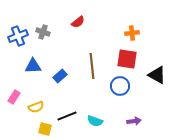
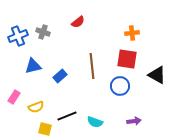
blue triangle: rotated 12 degrees counterclockwise
cyan semicircle: moved 1 px down
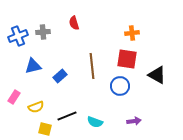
red semicircle: moved 4 px left, 1 px down; rotated 112 degrees clockwise
gray cross: rotated 24 degrees counterclockwise
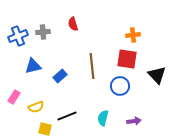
red semicircle: moved 1 px left, 1 px down
orange cross: moved 1 px right, 2 px down
black triangle: rotated 18 degrees clockwise
cyan semicircle: moved 8 px right, 4 px up; rotated 84 degrees clockwise
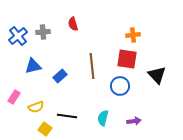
blue cross: rotated 18 degrees counterclockwise
black line: rotated 30 degrees clockwise
yellow square: rotated 24 degrees clockwise
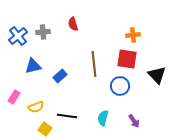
brown line: moved 2 px right, 2 px up
purple arrow: rotated 64 degrees clockwise
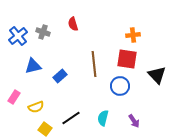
gray cross: rotated 24 degrees clockwise
black line: moved 4 px right, 2 px down; rotated 42 degrees counterclockwise
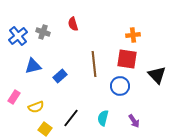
black line: rotated 18 degrees counterclockwise
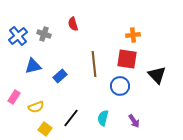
gray cross: moved 1 px right, 2 px down
